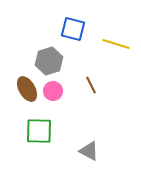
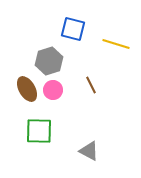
pink circle: moved 1 px up
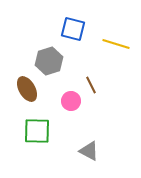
pink circle: moved 18 px right, 11 px down
green square: moved 2 px left
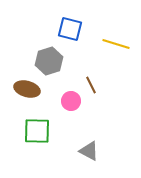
blue square: moved 3 px left
brown ellipse: rotated 45 degrees counterclockwise
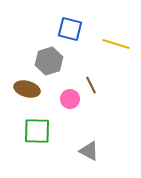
pink circle: moved 1 px left, 2 px up
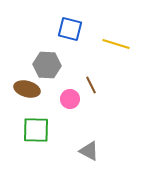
gray hexagon: moved 2 px left, 4 px down; rotated 20 degrees clockwise
green square: moved 1 px left, 1 px up
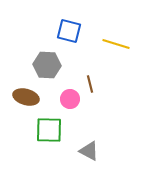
blue square: moved 1 px left, 2 px down
brown line: moved 1 px left, 1 px up; rotated 12 degrees clockwise
brown ellipse: moved 1 px left, 8 px down
green square: moved 13 px right
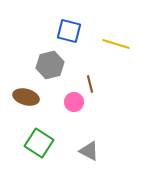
gray hexagon: moved 3 px right; rotated 16 degrees counterclockwise
pink circle: moved 4 px right, 3 px down
green square: moved 10 px left, 13 px down; rotated 32 degrees clockwise
